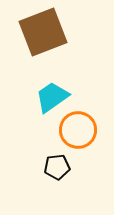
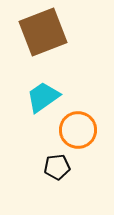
cyan trapezoid: moved 9 px left
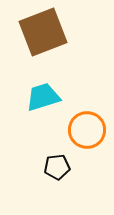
cyan trapezoid: rotated 18 degrees clockwise
orange circle: moved 9 px right
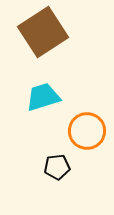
brown square: rotated 12 degrees counterclockwise
orange circle: moved 1 px down
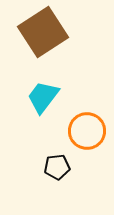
cyan trapezoid: rotated 36 degrees counterclockwise
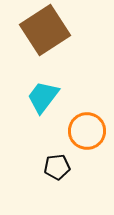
brown square: moved 2 px right, 2 px up
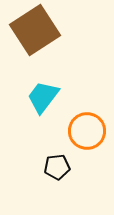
brown square: moved 10 px left
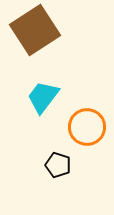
orange circle: moved 4 px up
black pentagon: moved 1 px right, 2 px up; rotated 25 degrees clockwise
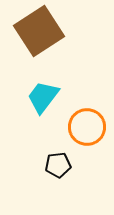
brown square: moved 4 px right, 1 px down
black pentagon: rotated 25 degrees counterclockwise
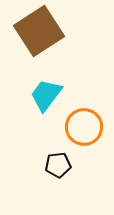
cyan trapezoid: moved 3 px right, 2 px up
orange circle: moved 3 px left
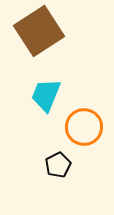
cyan trapezoid: rotated 15 degrees counterclockwise
black pentagon: rotated 20 degrees counterclockwise
